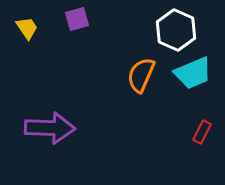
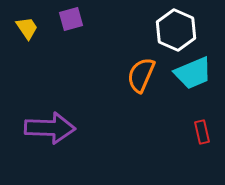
purple square: moved 6 px left
red rectangle: rotated 40 degrees counterclockwise
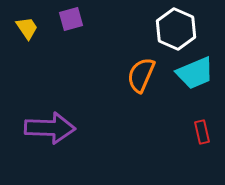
white hexagon: moved 1 px up
cyan trapezoid: moved 2 px right
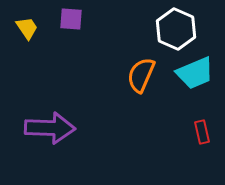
purple square: rotated 20 degrees clockwise
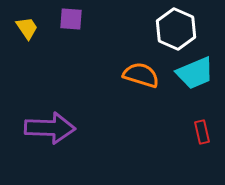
orange semicircle: rotated 84 degrees clockwise
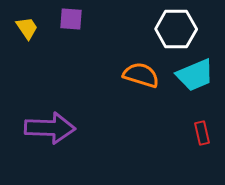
white hexagon: rotated 24 degrees counterclockwise
cyan trapezoid: moved 2 px down
red rectangle: moved 1 px down
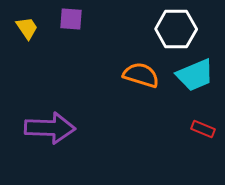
red rectangle: moved 1 px right, 4 px up; rotated 55 degrees counterclockwise
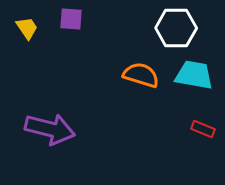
white hexagon: moved 1 px up
cyan trapezoid: moved 1 px left; rotated 147 degrees counterclockwise
purple arrow: moved 1 px down; rotated 12 degrees clockwise
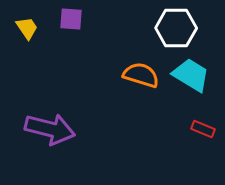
cyan trapezoid: moved 3 px left; rotated 21 degrees clockwise
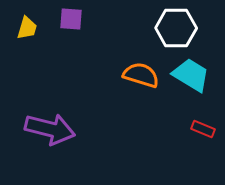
yellow trapezoid: rotated 50 degrees clockwise
